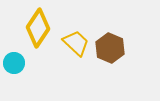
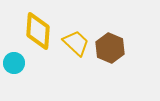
yellow diamond: moved 3 px down; rotated 30 degrees counterclockwise
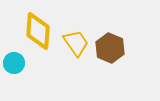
yellow trapezoid: rotated 12 degrees clockwise
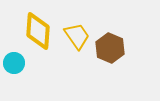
yellow trapezoid: moved 1 px right, 7 px up
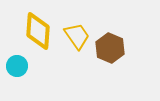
cyan circle: moved 3 px right, 3 px down
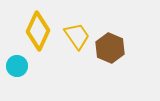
yellow diamond: rotated 21 degrees clockwise
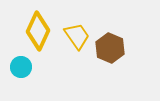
cyan circle: moved 4 px right, 1 px down
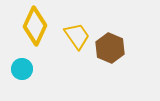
yellow diamond: moved 3 px left, 5 px up
cyan circle: moved 1 px right, 2 px down
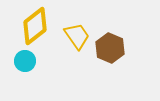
yellow diamond: rotated 27 degrees clockwise
cyan circle: moved 3 px right, 8 px up
